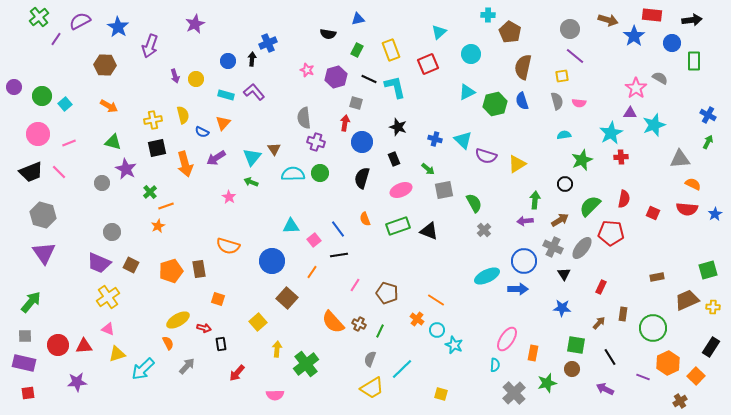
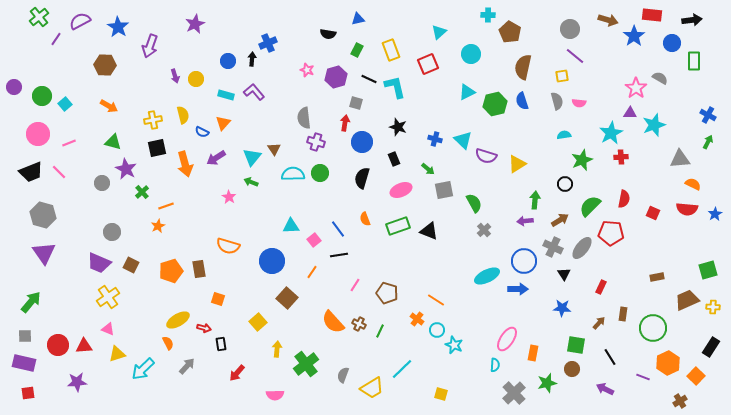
green cross at (150, 192): moved 8 px left
gray semicircle at (370, 359): moved 27 px left, 16 px down
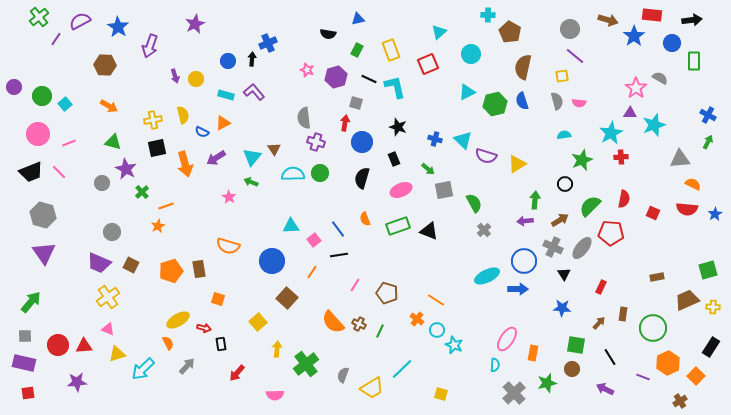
orange triangle at (223, 123): rotated 21 degrees clockwise
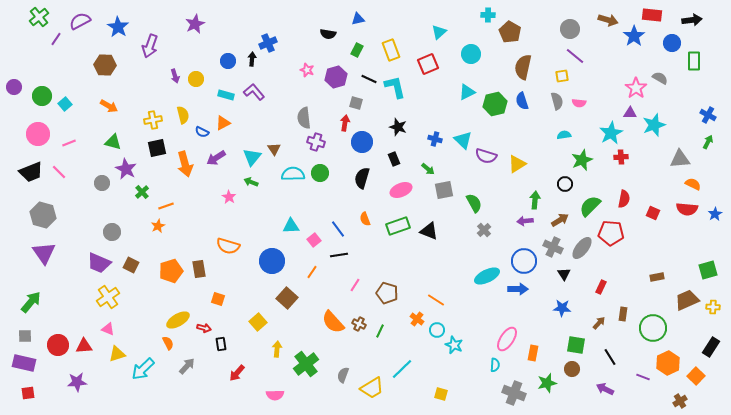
gray cross at (514, 393): rotated 25 degrees counterclockwise
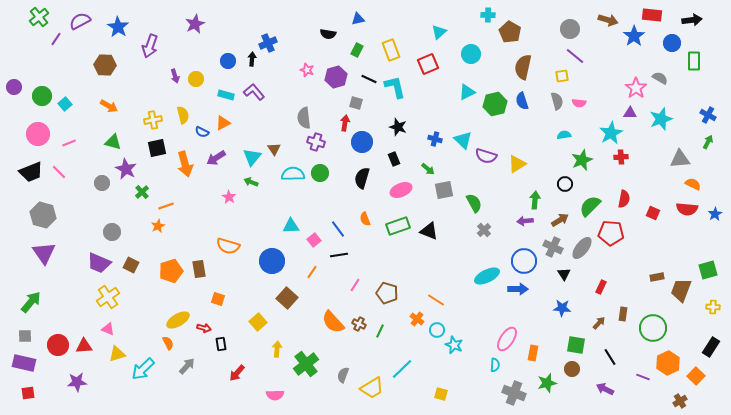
cyan star at (654, 125): moved 7 px right, 6 px up
brown trapezoid at (687, 300): moved 6 px left, 10 px up; rotated 45 degrees counterclockwise
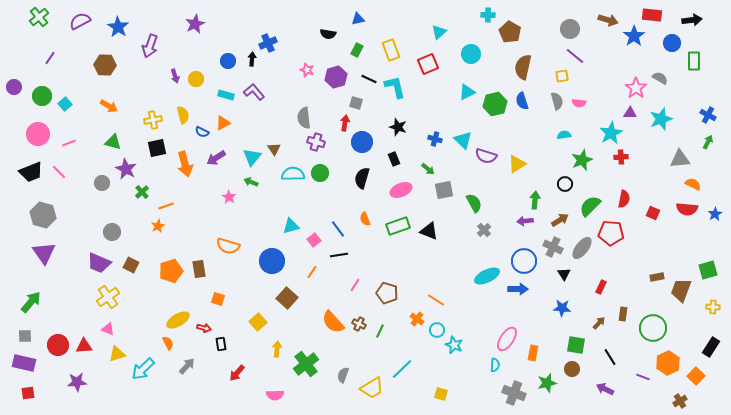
purple line at (56, 39): moved 6 px left, 19 px down
cyan triangle at (291, 226): rotated 12 degrees counterclockwise
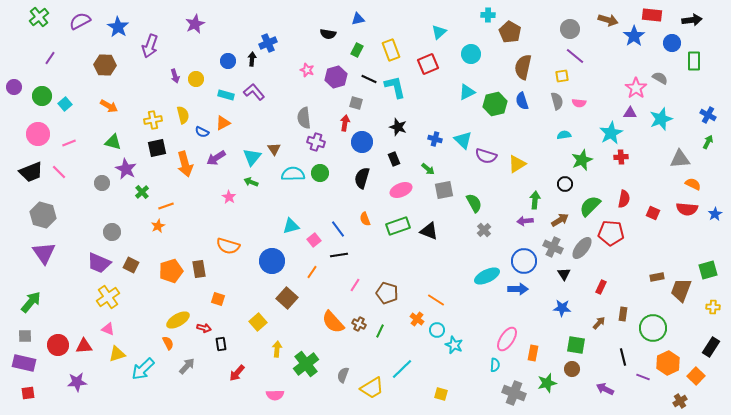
black line at (610, 357): moved 13 px right; rotated 18 degrees clockwise
